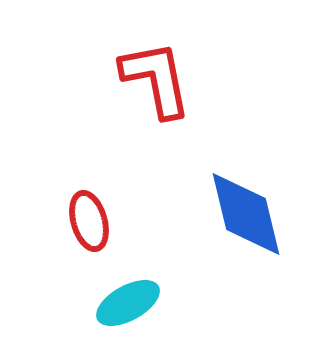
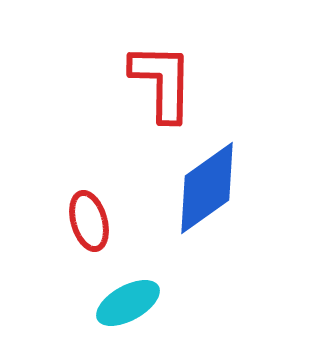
red L-shape: moved 6 px right, 3 px down; rotated 12 degrees clockwise
blue diamond: moved 39 px left, 26 px up; rotated 68 degrees clockwise
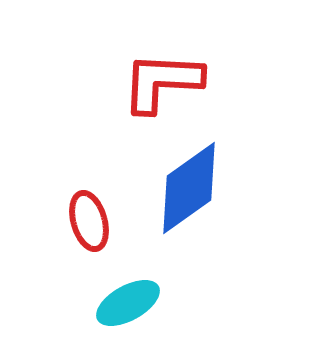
red L-shape: rotated 88 degrees counterclockwise
blue diamond: moved 18 px left
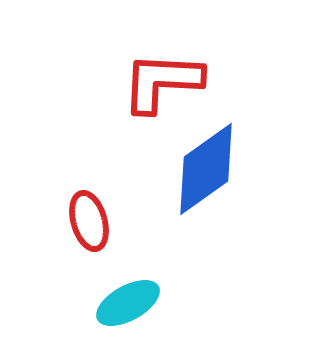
blue diamond: moved 17 px right, 19 px up
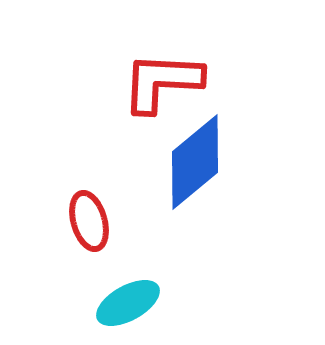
blue diamond: moved 11 px left, 7 px up; rotated 4 degrees counterclockwise
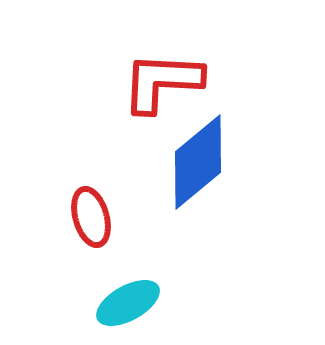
blue diamond: moved 3 px right
red ellipse: moved 2 px right, 4 px up
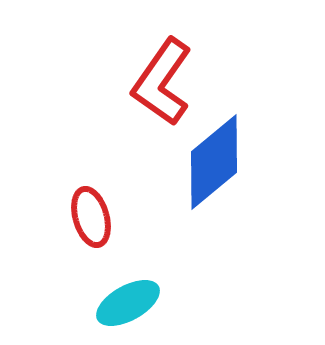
red L-shape: rotated 58 degrees counterclockwise
blue diamond: moved 16 px right
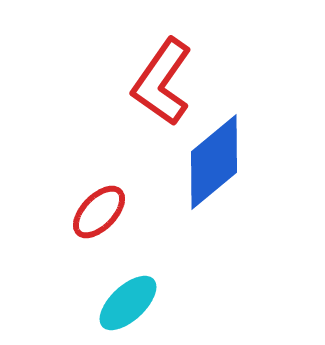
red ellipse: moved 8 px right, 5 px up; rotated 60 degrees clockwise
cyan ellipse: rotated 14 degrees counterclockwise
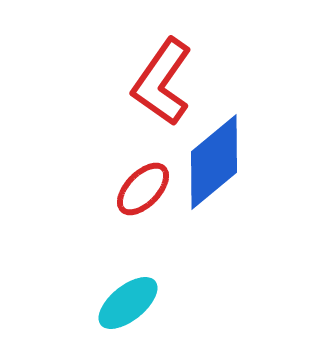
red ellipse: moved 44 px right, 23 px up
cyan ellipse: rotated 4 degrees clockwise
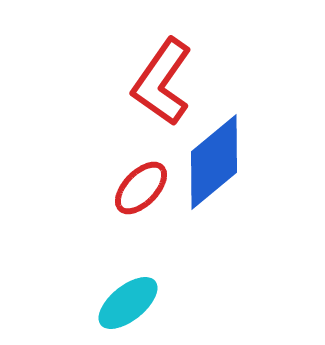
red ellipse: moved 2 px left, 1 px up
